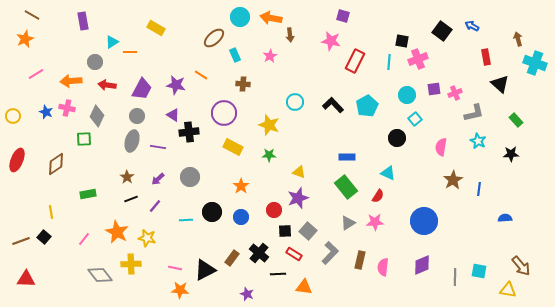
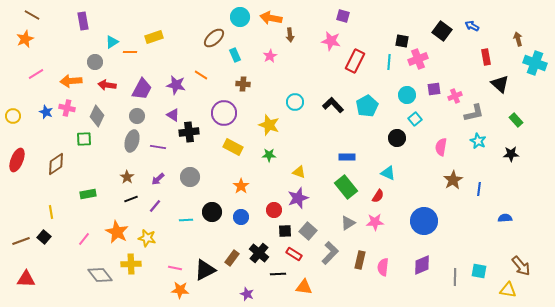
yellow rectangle at (156, 28): moved 2 px left, 9 px down; rotated 48 degrees counterclockwise
pink cross at (455, 93): moved 3 px down
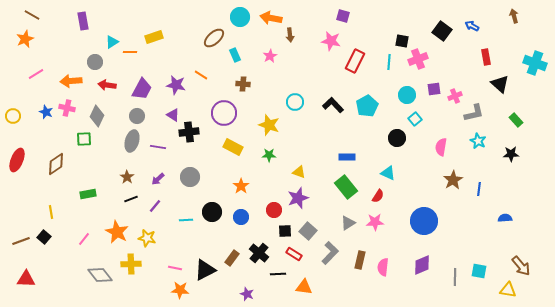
brown arrow at (518, 39): moved 4 px left, 23 px up
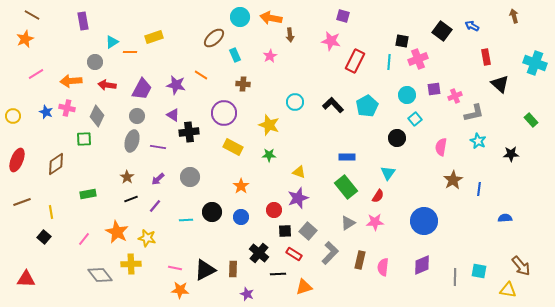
green rectangle at (516, 120): moved 15 px right
cyan triangle at (388, 173): rotated 42 degrees clockwise
brown line at (21, 241): moved 1 px right, 39 px up
brown rectangle at (232, 258): moved 1 px right, 11 px down; rotated 35 degrees counterclockwise
orange triangle at (304, 287): rotated 24 degrees counterclockwise
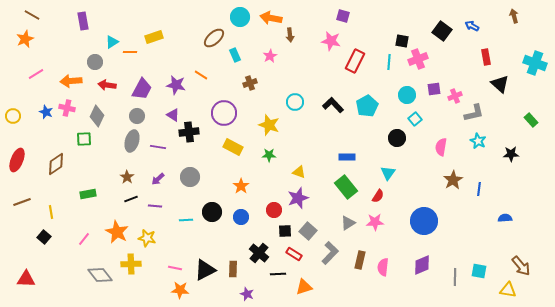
brown cross at (243, 84): moved 7 px right, 1 px up; rotated 24 degrees counterclockwise
purple line at (155, 206): rotated 56 degrees clockwise
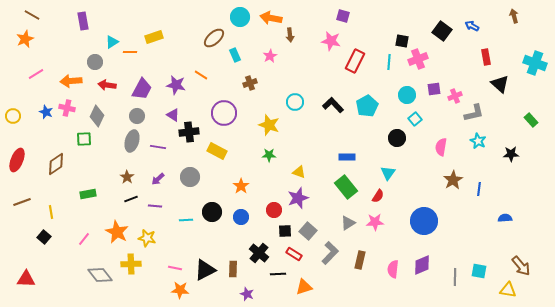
yellow rectangle at (233, 147): moved 16 px left, 4 px down
pink semicircle at (383, 267): moved 10 px right, 2 px down
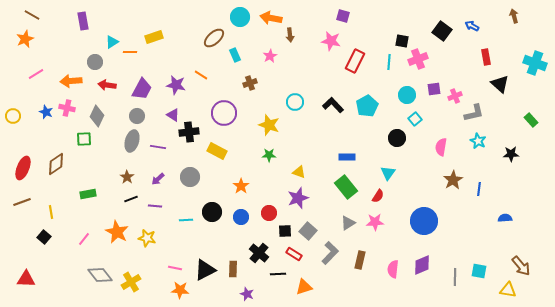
red ellipse at (17, 160): moved 6 px right, 8 px down
red circle at (274, 210): moved 5 px left, 3 px down
yellow cross at (131, 264): moved 18 px down; rotated 30 degrees counterclockwise
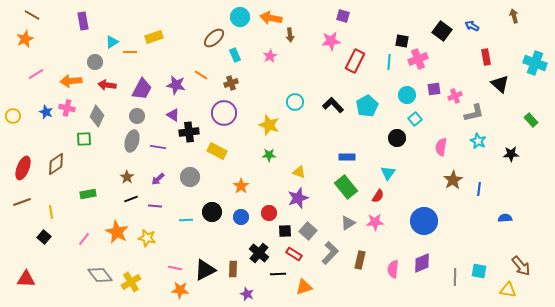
pink star at (331, 41): rotated 18 degrees counterclockwise
brown cross at (250, 83): moved 19 px left
purple diamond at (422, 265): moved 2 px up
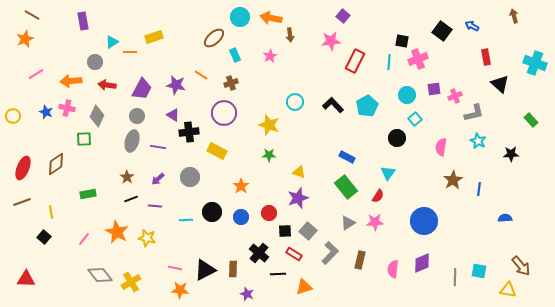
purple square at (343, 16): rotated 24 degrees clockwise
blue rectangle at (347, 157): rotated 28 degrees clockwise
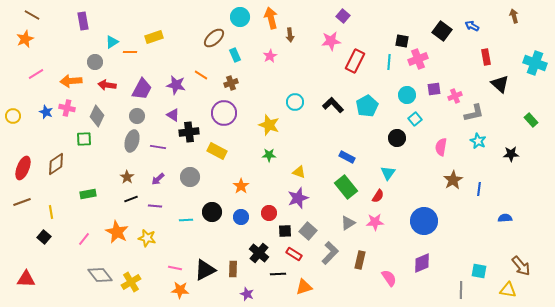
orange arrow at (271, 18): rotated 65 degrees clockwise
pink semicircle at (393, 269): moved 4 px left, 9 px down; rotated 138 degrees clockwise
gray line at (455, 277): moved 6 px right, 13 px down
